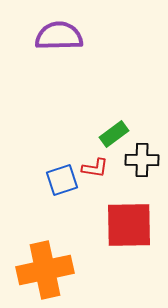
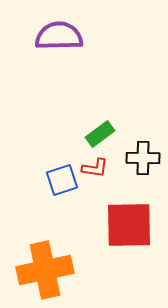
green rectangle: moved 14 px left
black cross: moved 1 px right, 2 px up
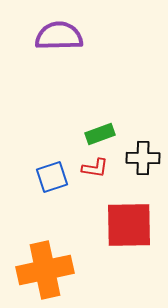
green rectangle: rotated 16 degrees clockwise
blue square: moved 10 px left, 3 px up
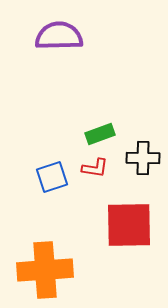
orange cross: rotated 8 degrees clockwise
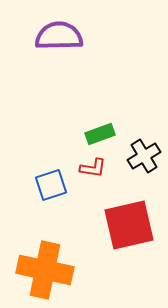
black cross: moved 1 px right, 2 px up; rotated 32 degrees counterclockwise
red L-shape: moved 2 px left
blue square: moved 1 px left, 8 px down
red square: rotated 12 degrees counterclockwise
orange cross: rotated 16 degrees clockwise
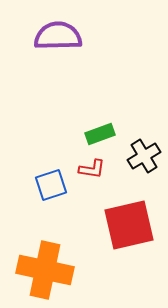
purple semicircle: moved 1 px left
red L-shape: moved 1 px left, 1 px down
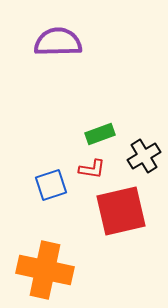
purple semicircle: moved 6 px down
red square: moved 8 px left, 14 px up
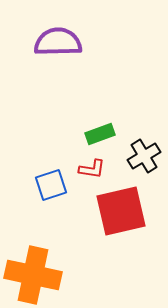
orange cross: moved 12 px left, 5 px down
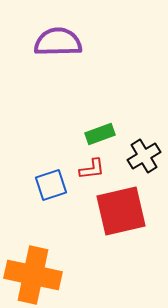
red L-shape: rotated 16 degrees counterclockwise
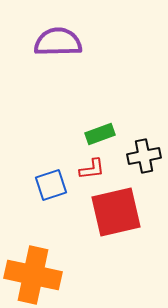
black cross: rotated 20 degrees clockwise
red square: moved 5 px left, 1 px down
